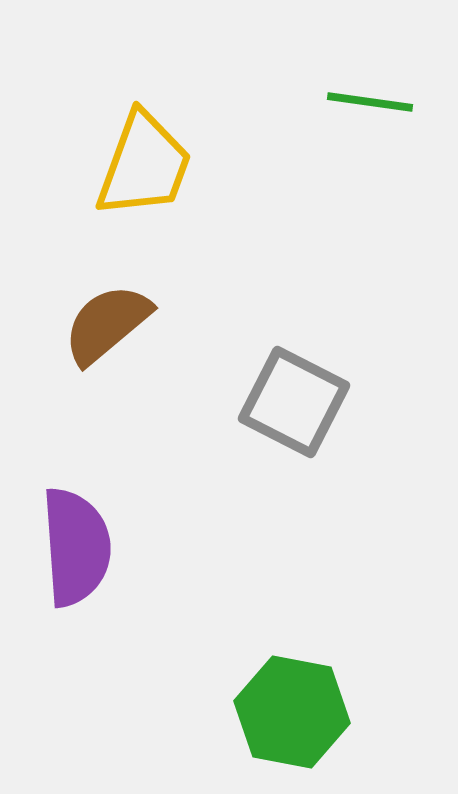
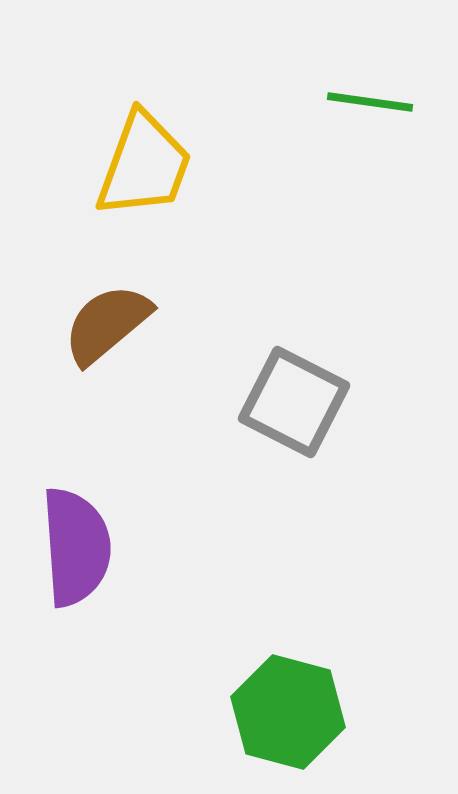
green hexagon: moved 4 px left; rotated 4 degrees clockwise
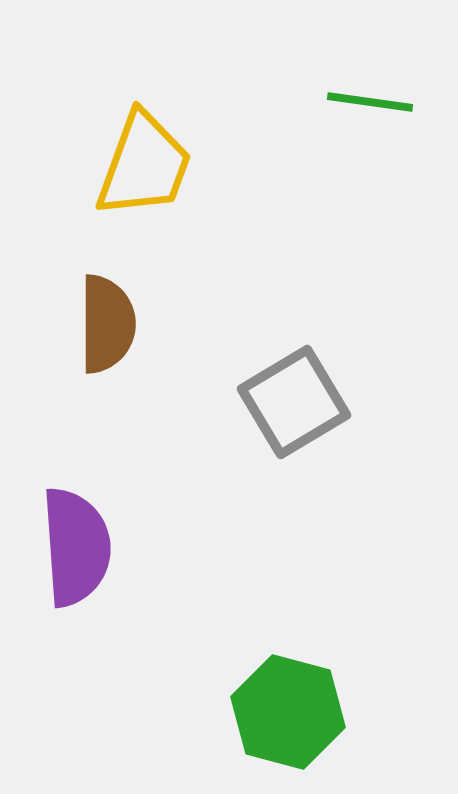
brown semicircle: rotated 130 degrees clockwise
gray square: rotated 32 degrees clockwise
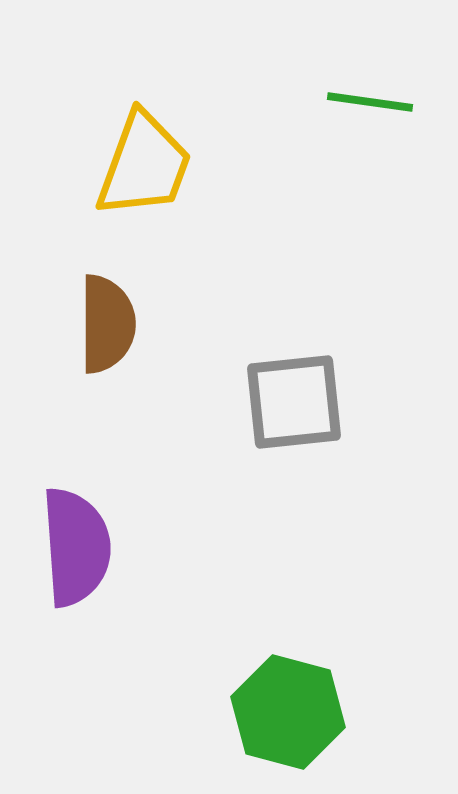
gray square: rotated 25 degrees clockwise
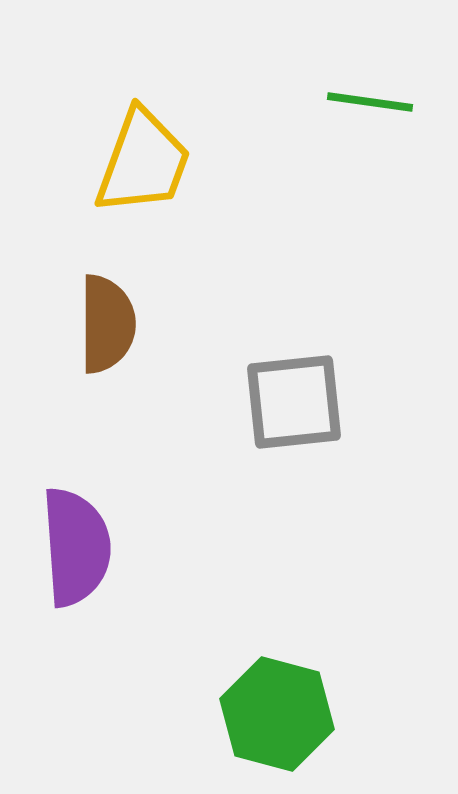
yellow trapezoid: moved 1 px left, 3 px up
green hexagon: moved 11 px left, 2 px down
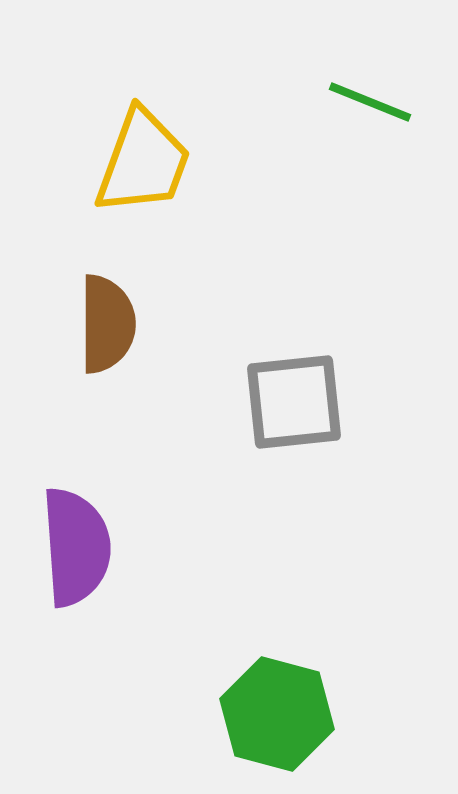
green line: rotated 14 degrees clockwise
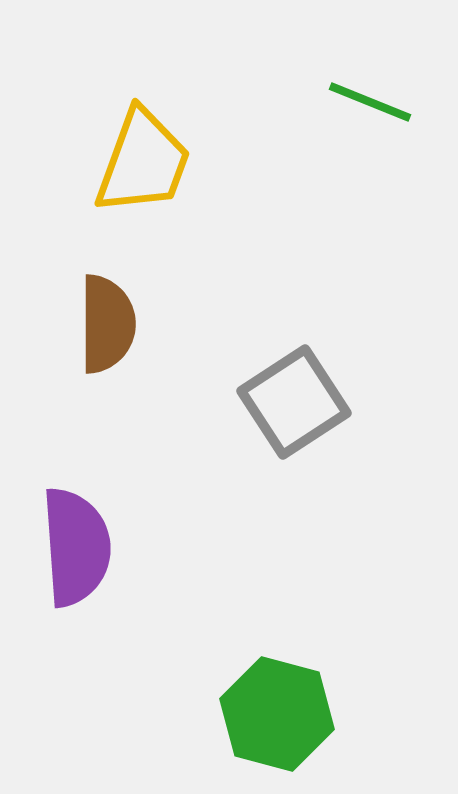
gray square: rotated 27 degrees counterclockwise
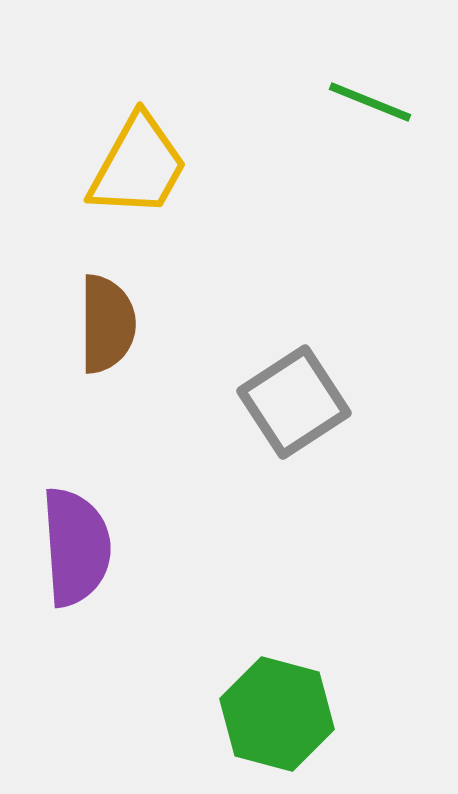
yellow trapezoid: moved 5 px left, 4 px down; rotated 9 degrees clockwise
